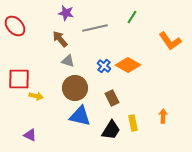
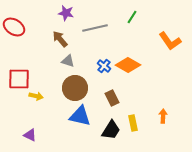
red ellipse: moved 1 px left, 1 px down; rotated 15 degrees counterclockwise
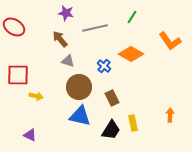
orange diamond: moved 3 px right, 11 px up
red square: moved 1 px left, 4 px up
brown circle: moved 4 px right, 1 px up
orange arrow: moved 7 px right, 1 px up
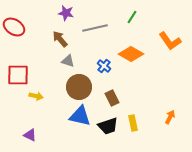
orange arrow: moved 2 px down; rotated 24 degrees clockwise
black trapezoid: moved 3 px left, 4 px up; rotated 40 degrees clockwise
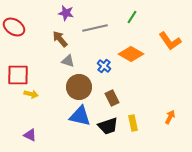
yellow arrow: moved 5 px left, 2 px up
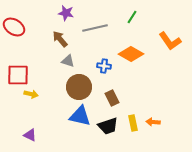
blue cross: rotated 32 degrees counterclockwise
orange arrow: moved 17 px left, 5 px down; rotated 112 degrees counterclockwise
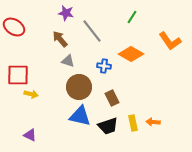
gray line: moved 3 px left, 3 px down; rotated 65 degrees clockwise
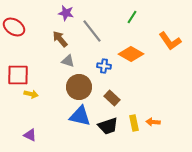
brown rectangle: rotated 21 degrees counterclockwise
yellow rectangle: moved 1 px right
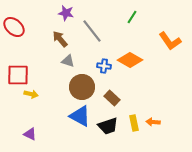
red ellipse: rotated 10 degrees clockwise
orange diamond: moved 1 px left, 6 px down
brown circle: moved 3 px right
blue triangle: rotated 15 degrees clockwise
purple triangle: moved 1 px up
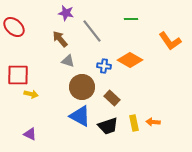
green line: moved 1 px left, 2 px down; rotated 56 degrees clockwise
